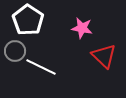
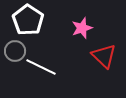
pink star: rotated 30 degrees counterclockwise
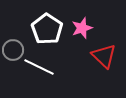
white pentagon: moved 19 px right, 9 px down
gray circle: moved 2 px left, 1 px up
white line: moved 2 px left
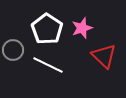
white line: moved 9 px right, 2 px up
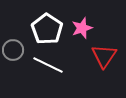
red triangle: rotated 20 degrees clockwise
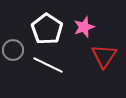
pink star: moved 2 px right, 1 px up
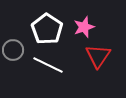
red triangle: moved 6 px left
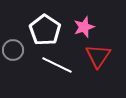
white pentagon: moved 2 px left, 1 px down
white line: moved 9 px right
